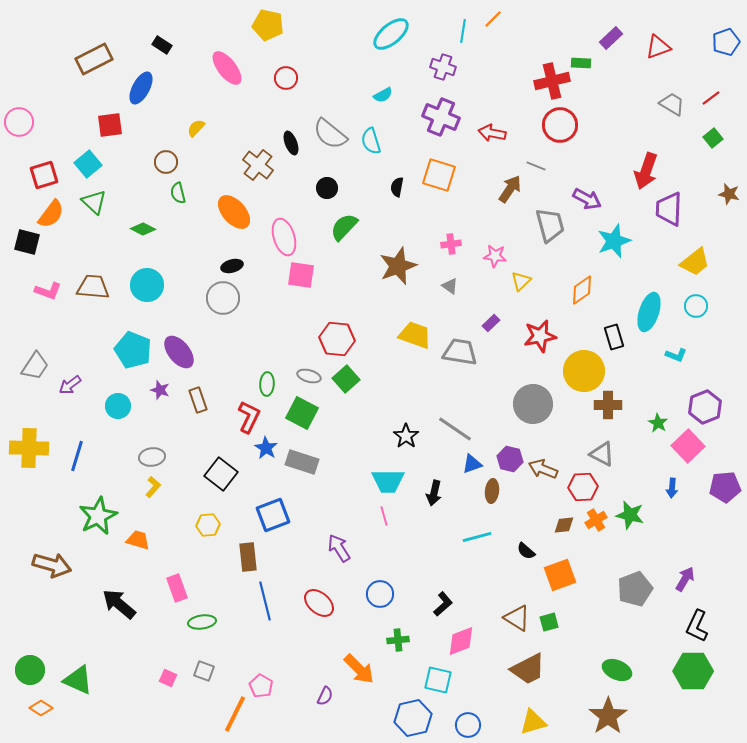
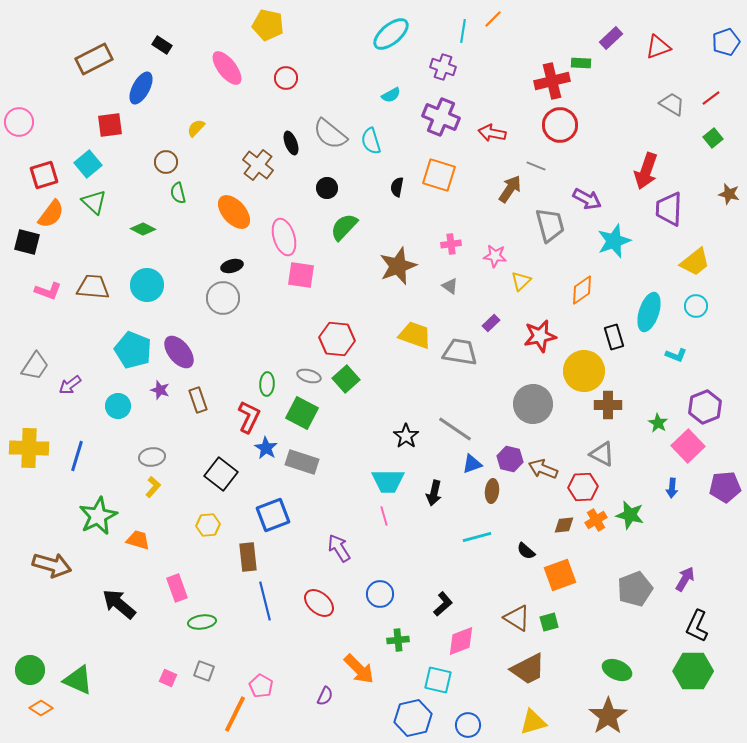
cyan semicircle at (383, 95): moved 8 px right
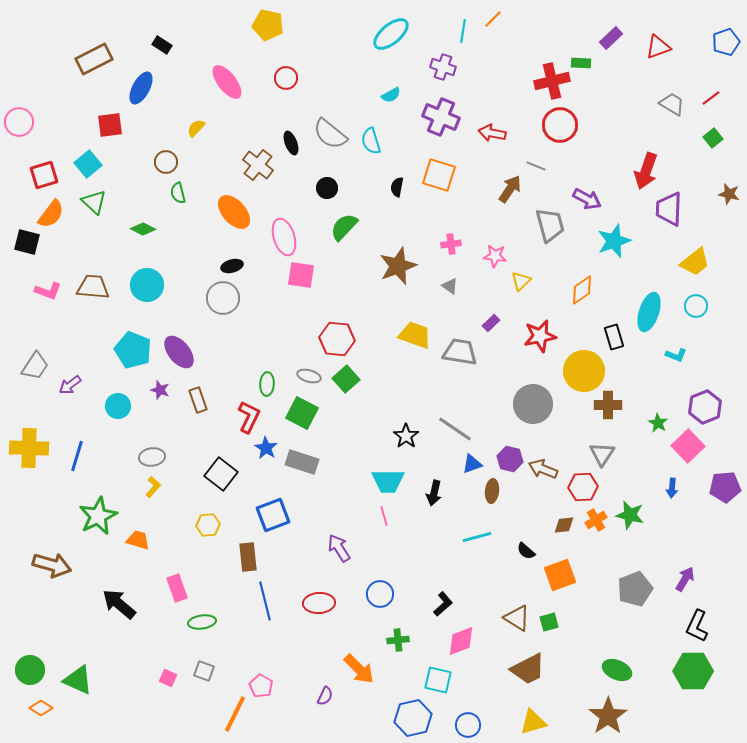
pink ellipse at (227, 68): moved 14 px down
gray triangle at (602, 454): rotated 36 degrees clockwise
red ellipse at (319, 603): rotated 44 degrees counterclockwise
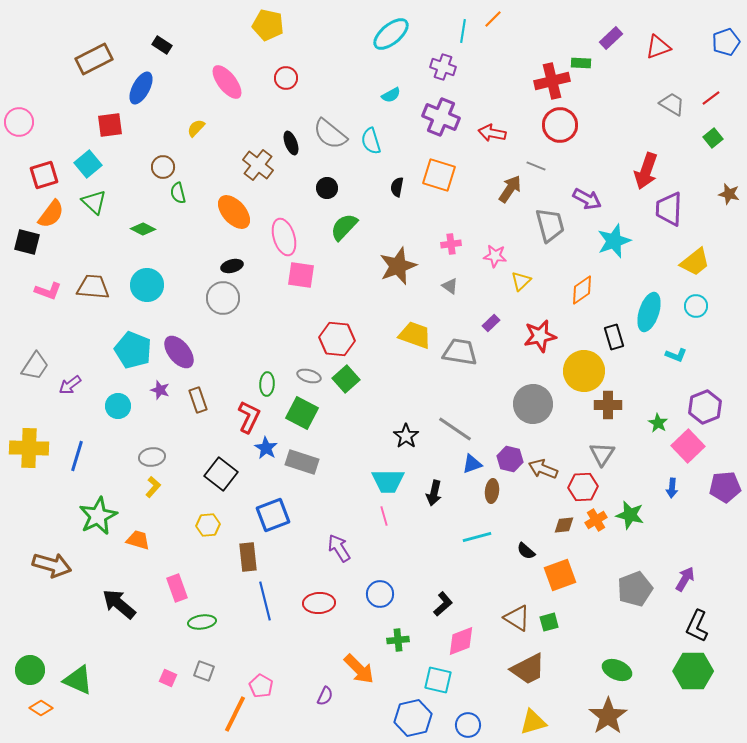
brown circle at (166, 162): moved 3 px left, 5 px down
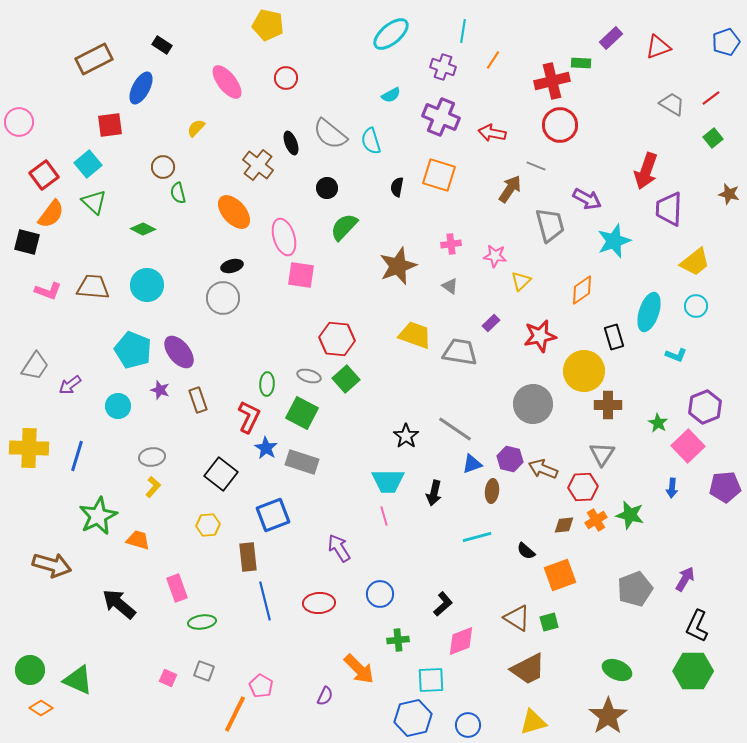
orange line at (493, 19): moved 41 px down; rotated 12 degrees counterclockwise
red square at (44, 175): rotated 20 degrees counterclockwise
cyan square at (438, 680): moved 7 px left; rotated 16 degrees counterclockwise
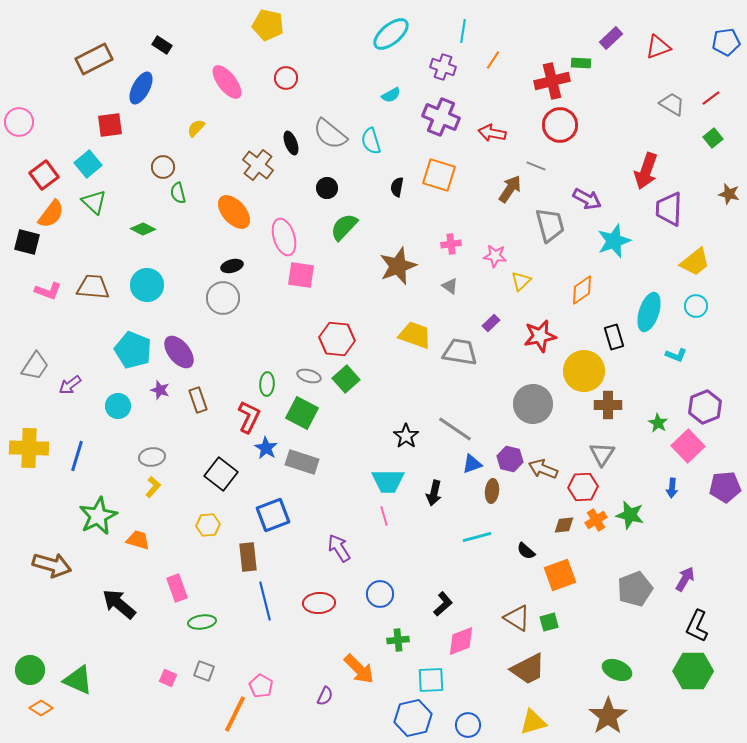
blue pentagon at (726, 42): rotated 12 degrees clockwise
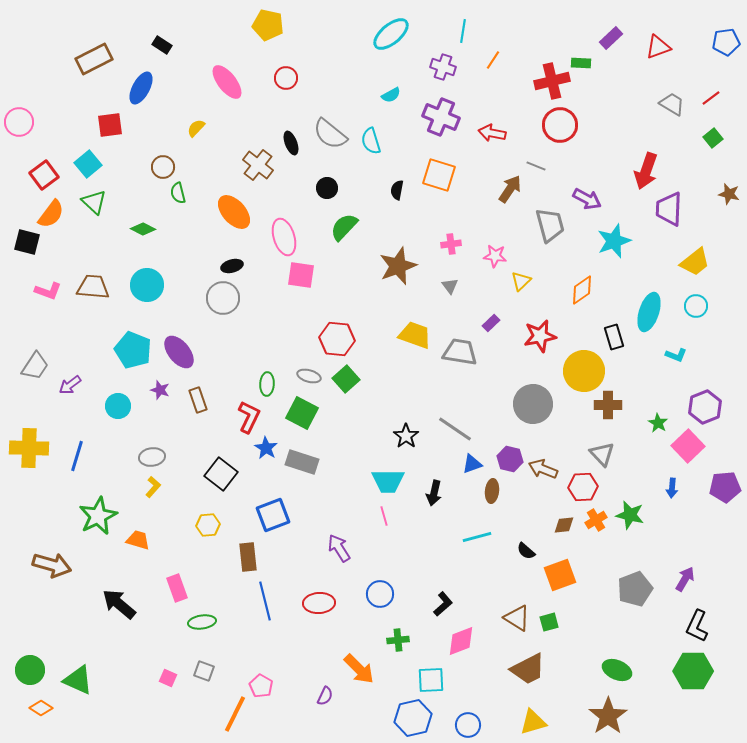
black semicircle at (397, 187): moved 3 px down
gray triangle at (450, 286): rotated 18 degrees clockwise
gray triangle at (602, 454): rotated 16 degrees counterclockwise
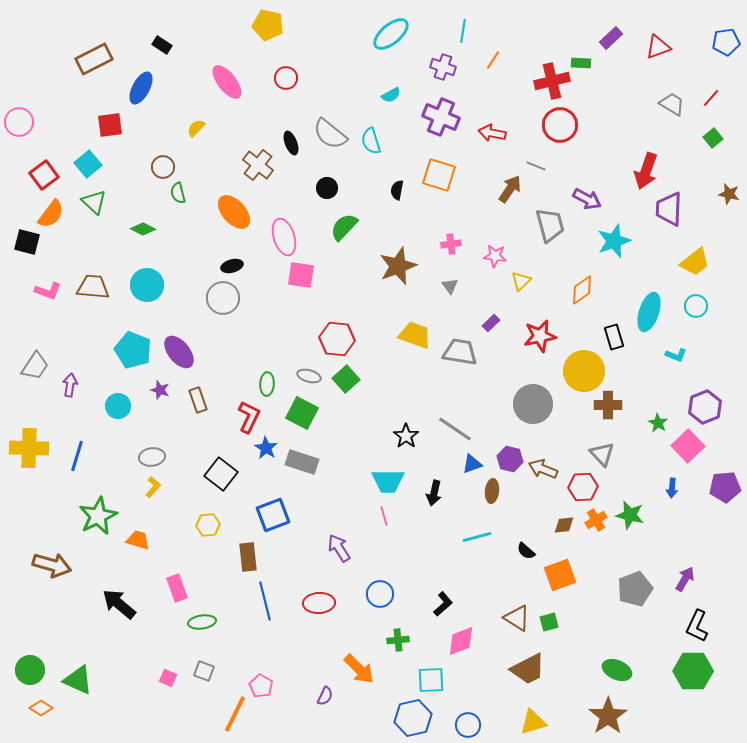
red line at (711, 98): rotated 12 degrees counterclockwise
purple arrow at (70, 385): rotated 135 degrees clockwise
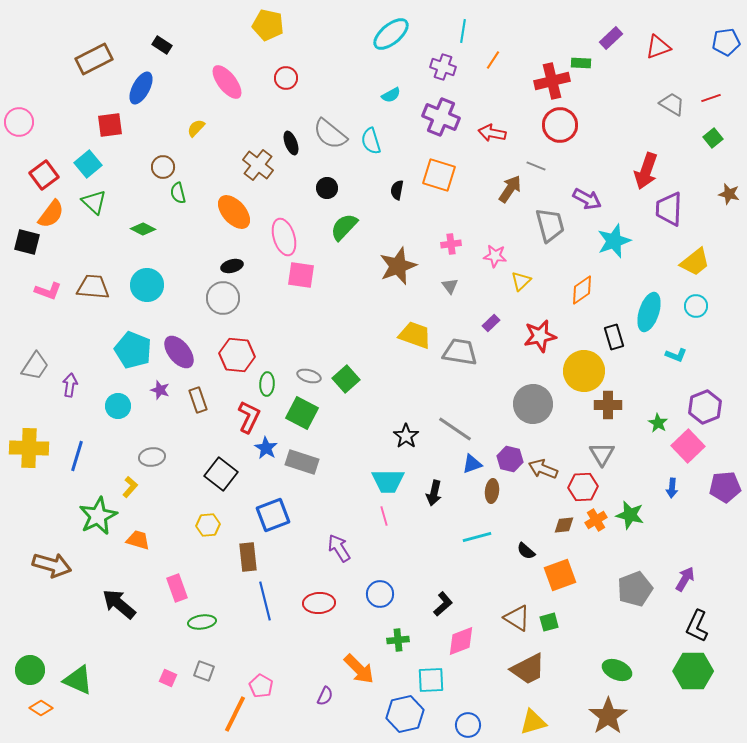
red line at (711, 98): rotated 30 degrees clockwise
red hexagon at (337, 339): moved 100 px left, 16 px down
gray triangle at (602, 454): rotated 12 degrees clockwise
yellow L-shape at (153, 487): moved 23 px left
blue hexagon at (413, 718): moved 8 px left, 4 px up
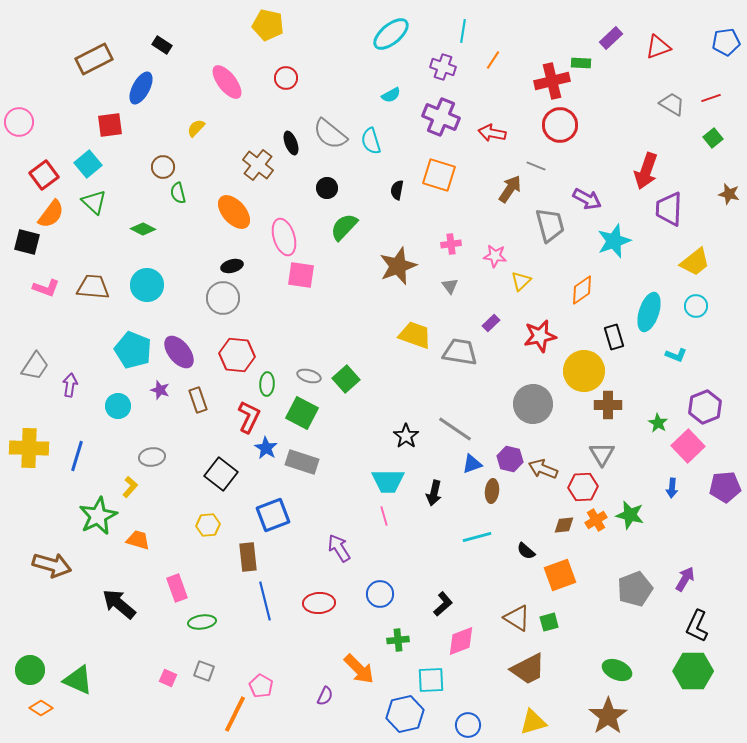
pink L-shape at (48, 291): moved 2 px left, 3 px up
